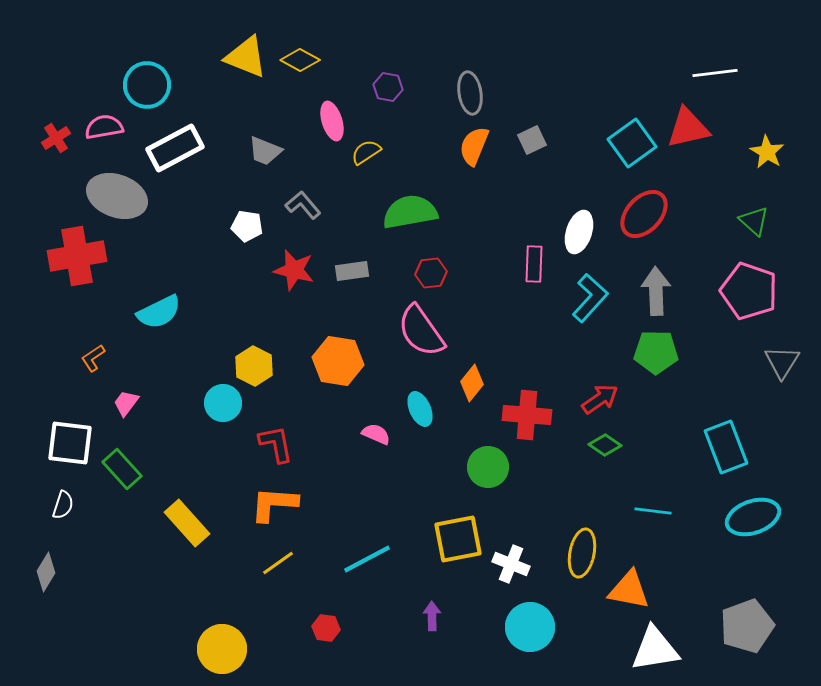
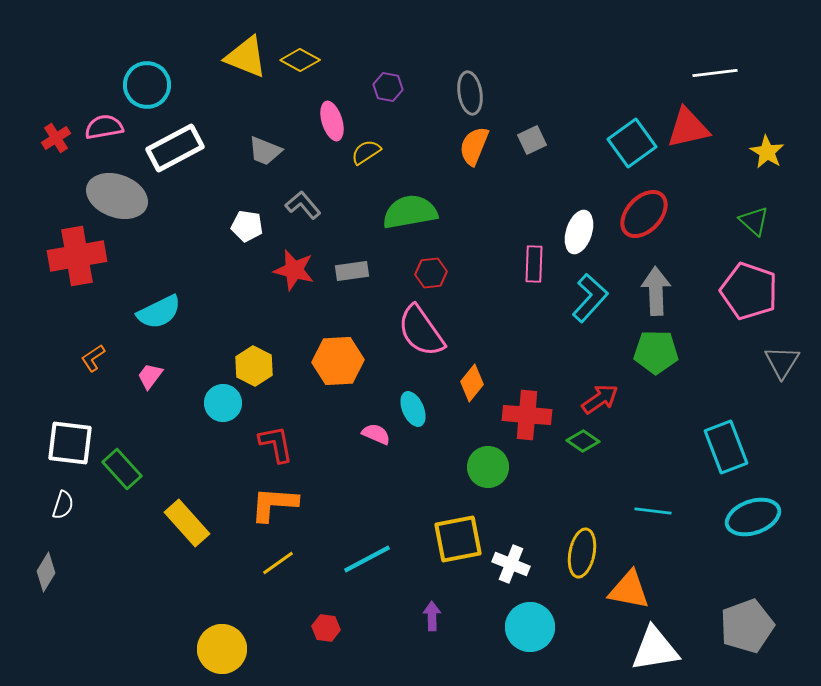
orange hexagon at (338, 361): rotated 12 degrees counterclockwise
pink trapezoid at (126, 403): moved 24 px right, 27 px up
cyan ellipse at (420, 409): moved 7 px left
green diamond at (605, 445): moved 22 px left, 4 px up
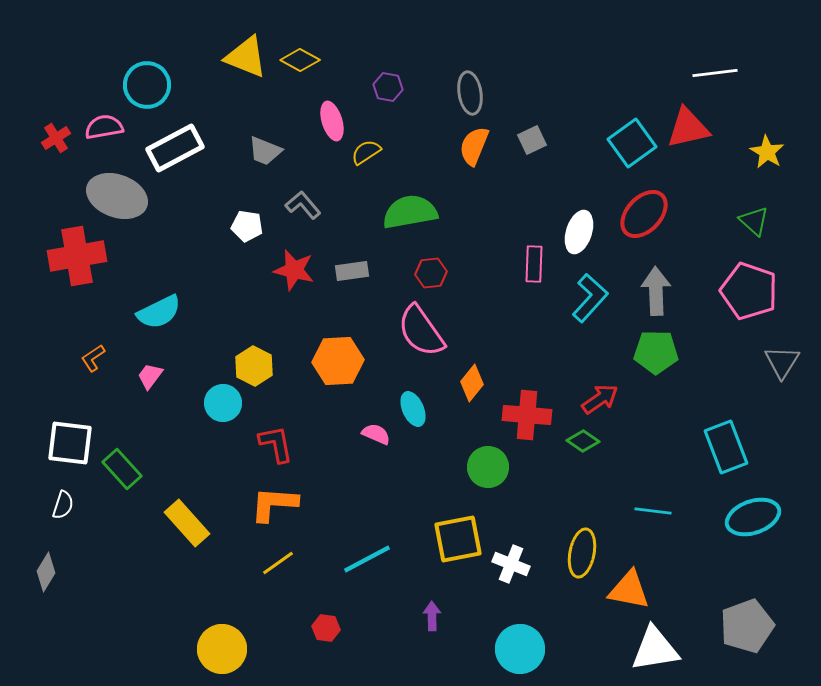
cyan circle at (530, 627): moved 10 px left, 22 px down
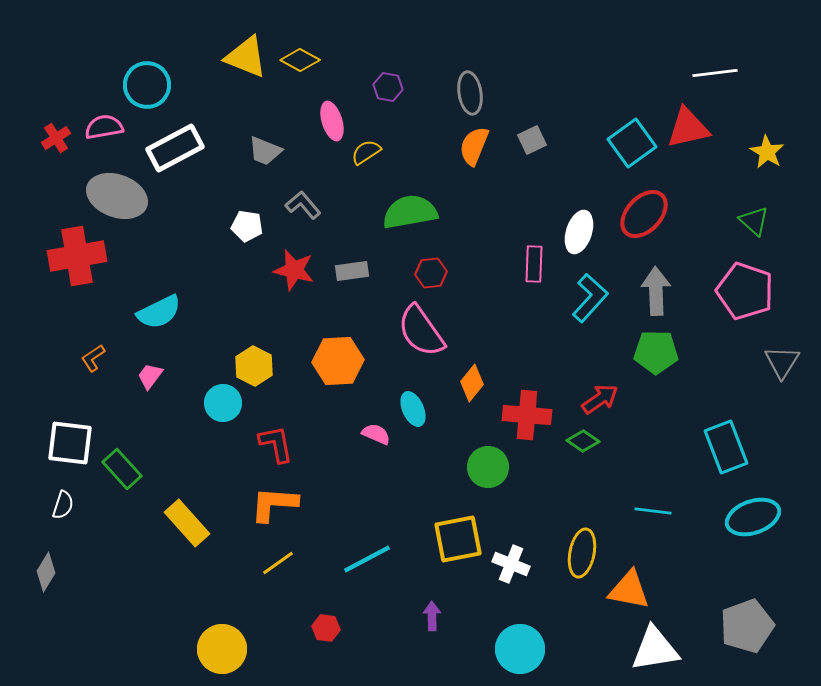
pink pentagon at (749, 291): moved 4 px left
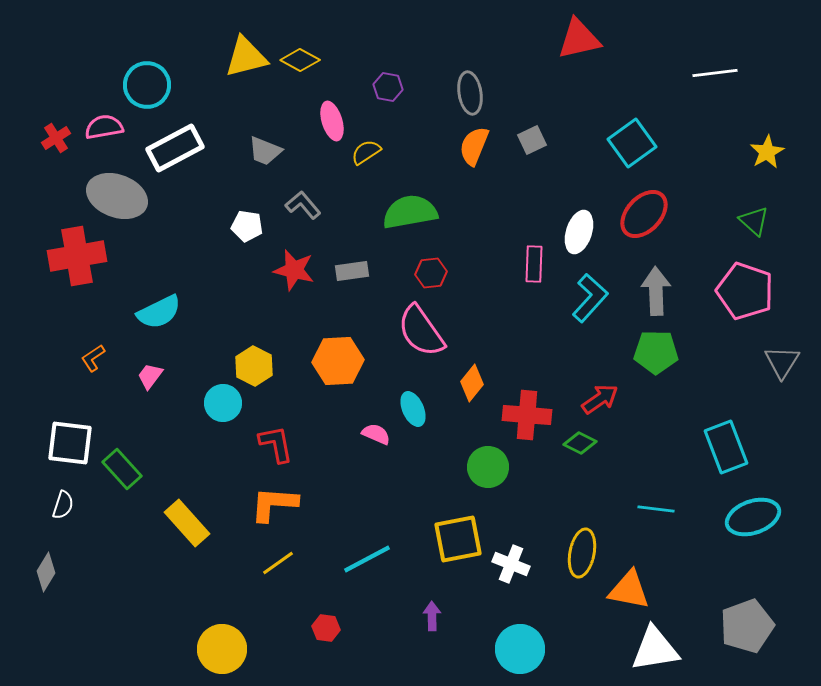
yellow triangle at (246, 57): rotated 36 degrees counterclockwise
red triangle at (688, 128): moved 109 px left, 89 px up
yellow star at (767, 152): rotated 12 degrees clockwise
green diamond at (583, 441): moved 3 px left, 2 px down; rotated 8 degrees counterclockwise
cyan line at (653, 511): moved 3 px right, 2 px up
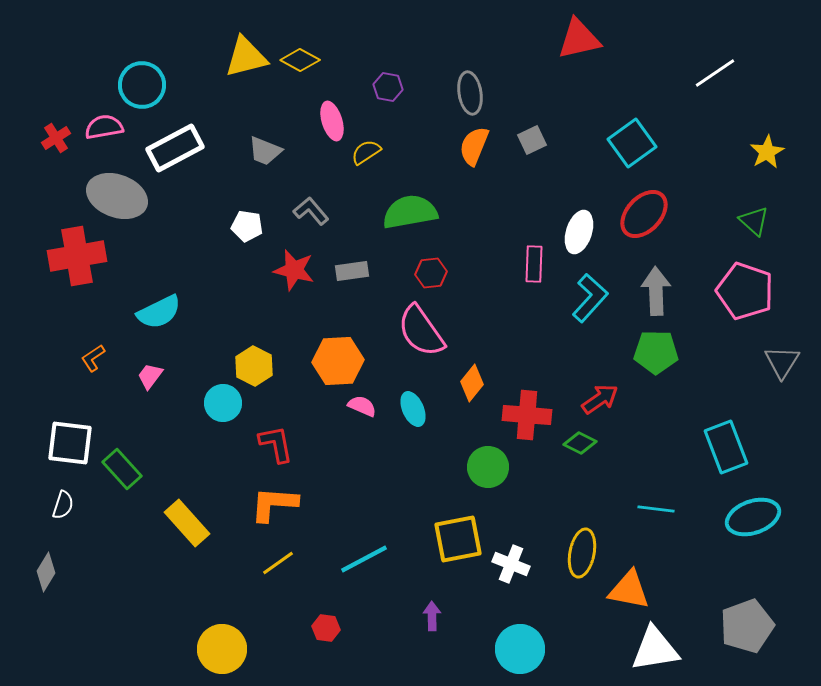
white line at (715, 73): rotated 27 degrees counterclockwise
cyan circle at (147, 85): moved 5 px left
gray L-shape at (303, 205): moved 8 px right, 6 px down
pink semicircle at (376, 434): moved 14 px left, 28 px up
cyan line at (367, 559): moved 3 px left
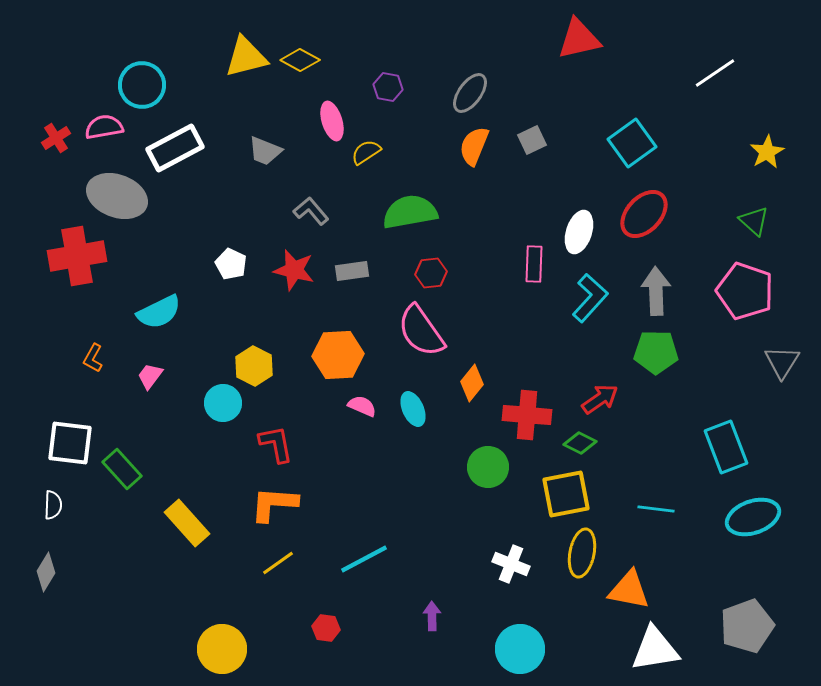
gray ellipse at (470, 93): rotated 45 degrees clockwise
white pentagon at (247, 226): moved 16 px left, 38 px down; rotated 16 degrees clockwise
orange L-shape at (93, 358): rotated 28 degrees counterclockwise
orange hexagon at (338, 361): moved 6 px up
white semicircle at (63, 505): moved 10 px left; rotated 16 degrees counterclockwise
yellow square at (458, 539): moved 108 px right, 45 px up
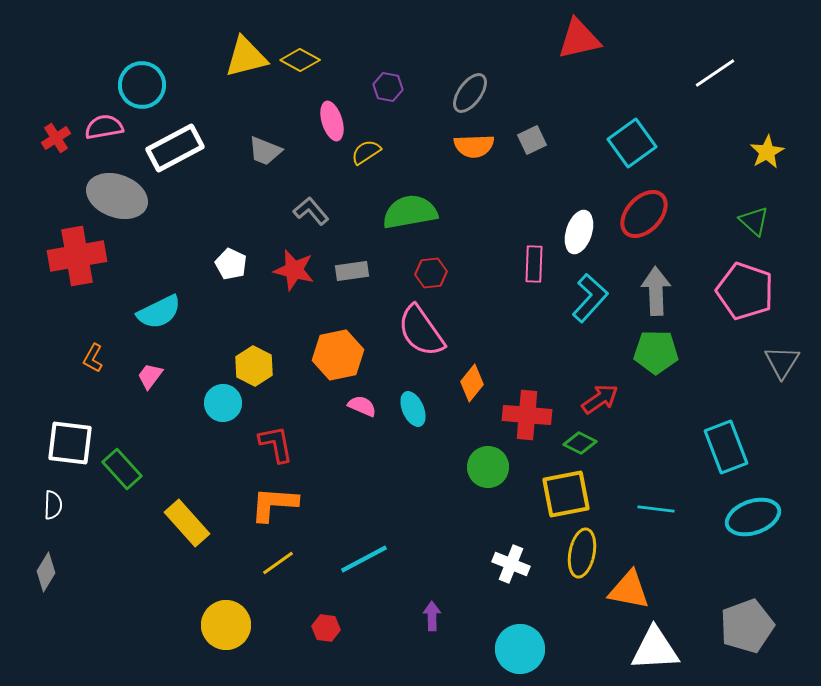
orange semicircle at (474, 146): rotated 114 degrees counterclockwise
orange hexagon at (338, 355): rotated 9 degrees counterclockwise
yellow circle at (222, 649): moved 4 px right, 24 px up
white triangle at (655, 649): rotated 6 degrees clockwise
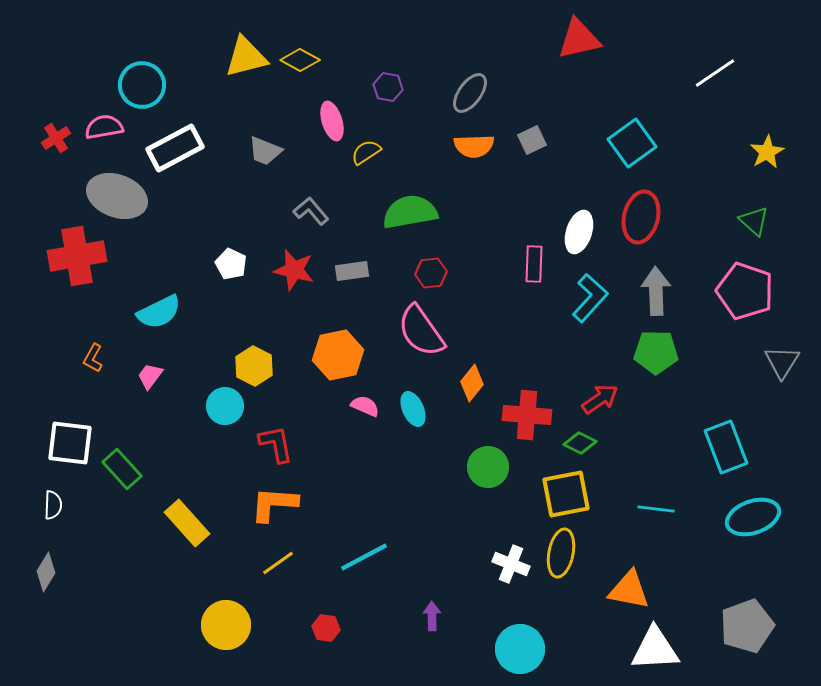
red ellipse at (644, 214): moved 3 px left, 3 px down; rotated 30 degrees counterclockwise
cyan circle at (223, 403): moved 2 px right, 3 px down
pink semicircle at (362, 406): moved 3 px right
yellow ellipse at (582, 553): moved 21 px left
cyan line at (364, 559): moved 2 px up
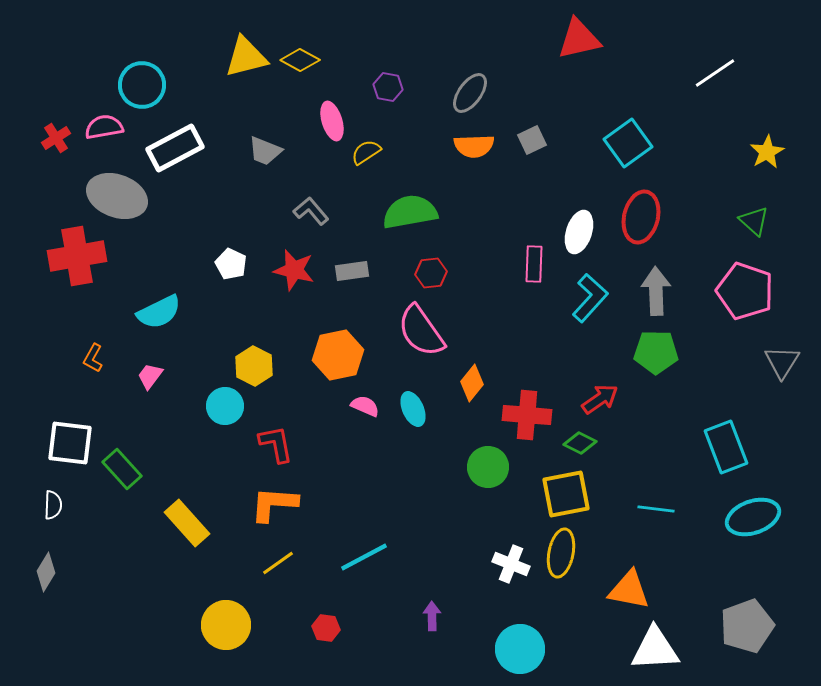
cyan square at (632, 143): moved 4 px left
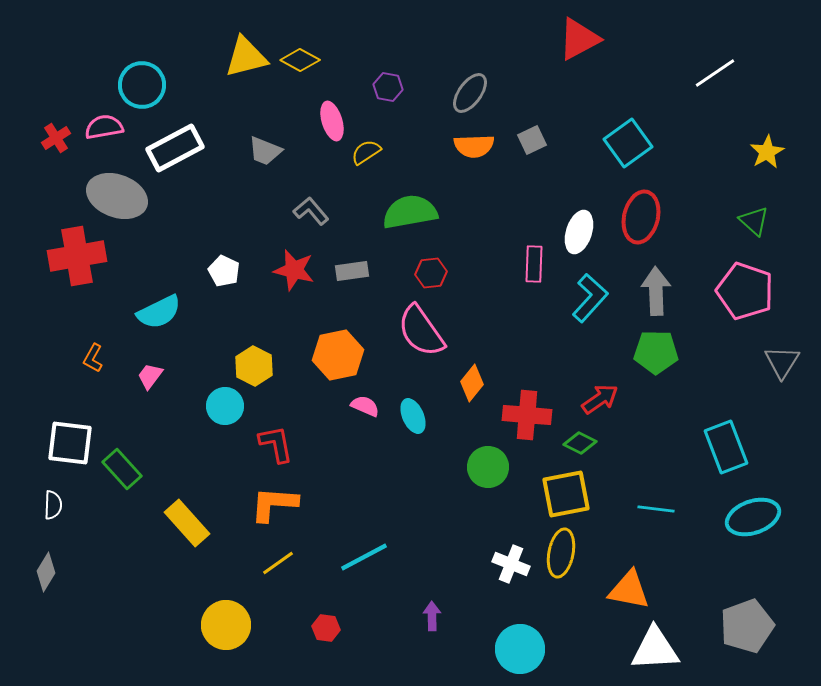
red triangle at (579, 39): rotated 15 degrees counterclockwise
white pentagon at (231, 264): moved 7 px left, 7 px down
cyan ellipse at (413, 409): moved 7 px down
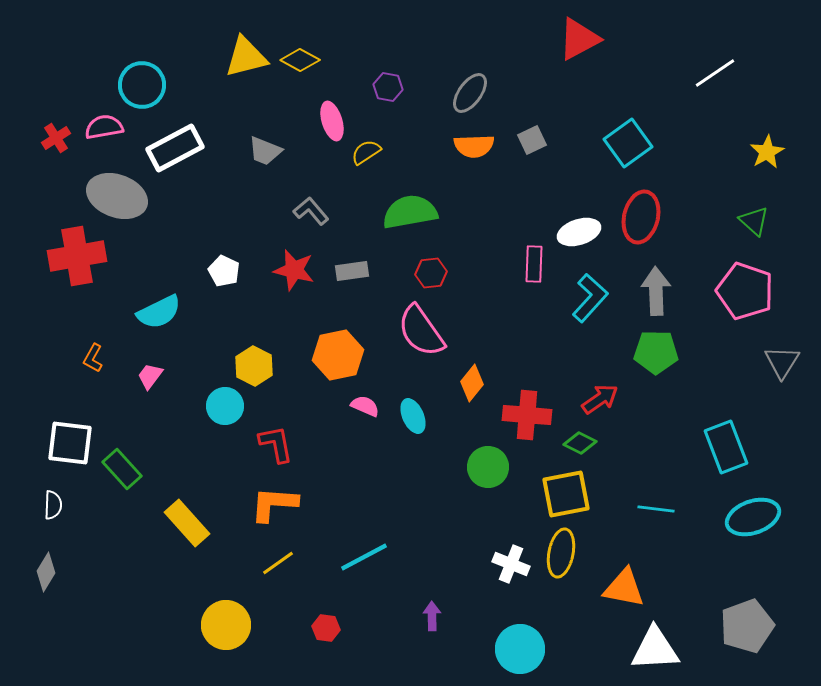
white ellipse at (579, 232): rotated 54 degrees clockwise
orange triangle at (629, 590): moved 5 px left, 2 px up
